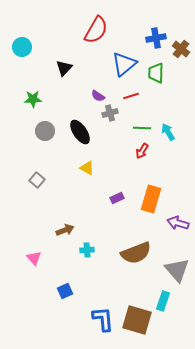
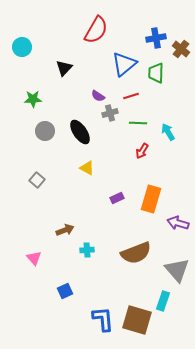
green line: moved 4 px left, 5 px up
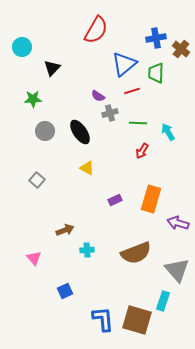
black triangle: moved 12 px left
red line: moved 1 px right, 5 px up
purple rectangle: moved 2 px left, 2 px down
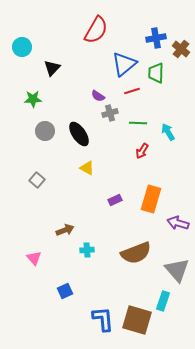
black ellipse: moved 1 px left, 2 px down
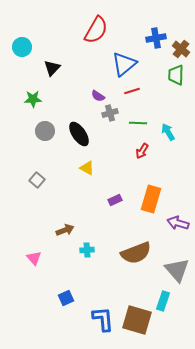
green trapezoid: moved 20 px right, 2 px down
blue square: moved 1 px right, 7 px down
